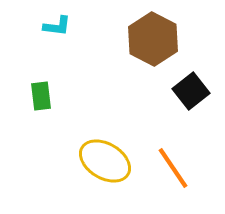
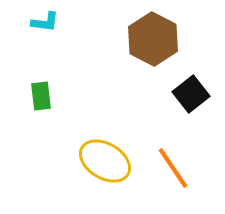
cyan L-shape: moved 12 px left, 4 px up
black square: moved 3 px down
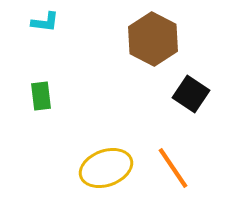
black square: rotated 18 degrees counterclockwise
yellow ellipse: moved 1 px right, 7 px down; rotated 51 degrees counterclockwise
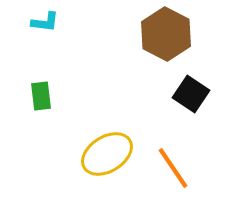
brown hexagon: moved 13 px right, 5 px up
yellow ellipse: moved 1 px right, 14 px up; rotated 12 degrees counterclockwise
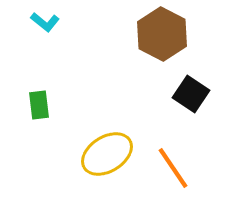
cyan L-shape: rotated 32 degrees clockwise
brown hexagon: moved 4 px left
green rectangle: moved 2 px left, 9 px down
